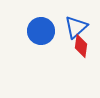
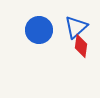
blue circle: moved 2 px left, 1 px up
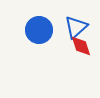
red diamond: rotated 25 degrees counterclockwise
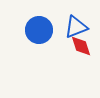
blue triangle: rotated 20 degrees clockwise
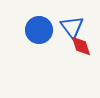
blue triangle: moved 4 px left; rotated 45 degrees counterclockwise
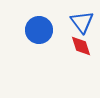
blue triangle: moved 10 px right, 5 px up
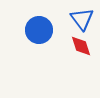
blue triangle: moved 3 px up
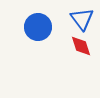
blue circle: moved 1 px left, 3 px up
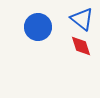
blue triangle: rotated 15 degrees counterclockwise
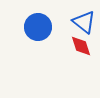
blue triangle: moved 2 px right, 3 px down
